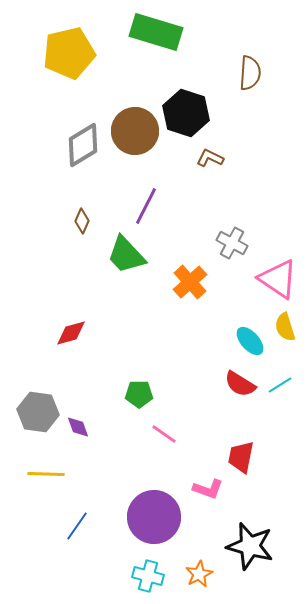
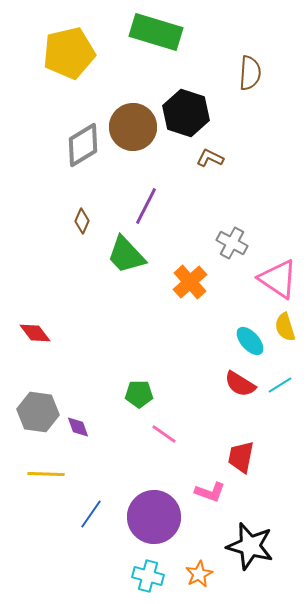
brown circle: moved 2 px left, 4 px up
red diamond: moved 36 px left; rotated 68 degrees clockwise
pink L-shape: moved 2 px right, 3 px down
blue line: moved 14 px right, 12 px up
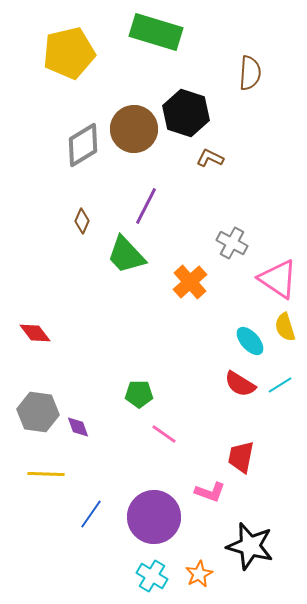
brown circle: moved 1 px right, 2 px down
cyan cross: moved 4 px right; rotated 16 degrees clockwise
